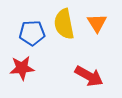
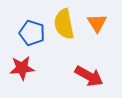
blue pentagon: rotated 20 degrees clockwise
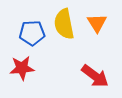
blue pentagon: rotated 20 degrees counterclockwise
red arrow: moved 6 px right; rotated 8 degrees clockwise
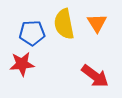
red star: moved 4 px up
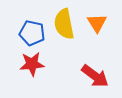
blue pentagon: rotated 15 degrees clockwise
red star: moved 10 px right
